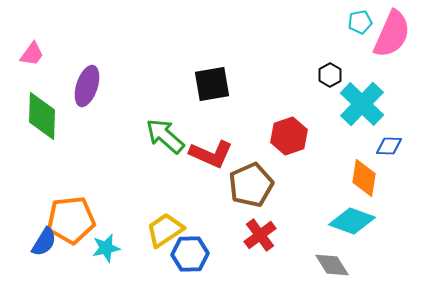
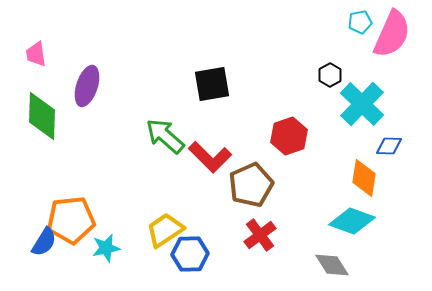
pink trapezoid: moved 4 px right; rotated 136 degrees clockwise
red L-shape: moved 1 px left, 3 px down; rotated 21 degrees clockwise
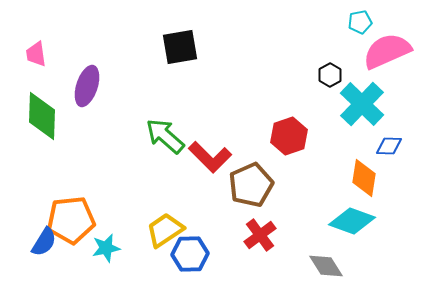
pink semicircle: moved 5 px left, 17 px down; rotated 138 degrees counterclockwise
black square: moved 32 px left, 37 px up
gray diamond: moved 6 px left, 1 px down
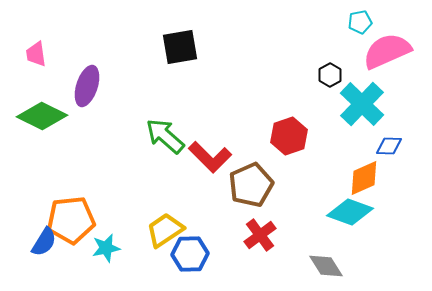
green diamond: rotated 66 degrees counterclockwise
orange diamond: rotated 57 degrees clockwise
cyan diamond: moved 2 px left, 9 px up
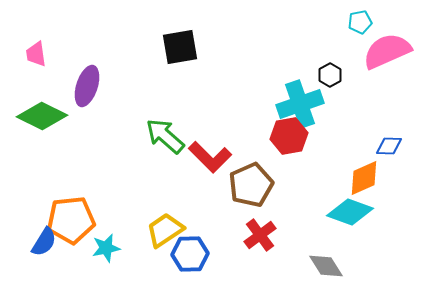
cyan cross: moved 62 px left; rotated 27 degrees clockwise
red hexagon: rotated 9 degrees clockwise
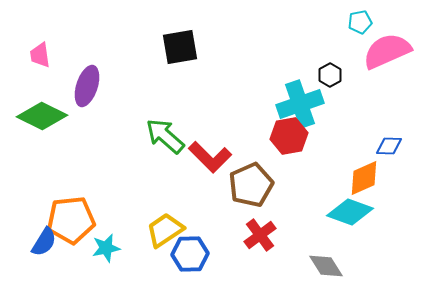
pink trapezoid: moved 4 px right, 1 px down
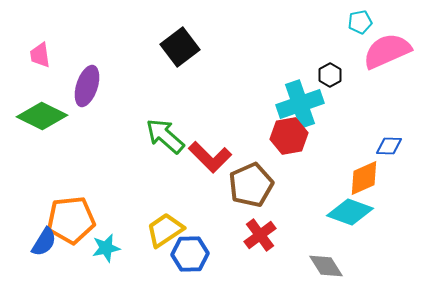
black square: rotated 27 degrees counterclockwise
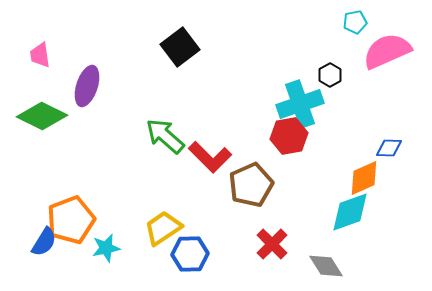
cyan pentagon: moved 5 px left
blue diamond: moved 2 px down
cyan diamond: rotated 39 degrees counterclockwise
orange pentagon: rotated 15 degrees counterclockwise
yellow trapezoid: moved 2 px left, 2 px up
red cross: moved 12 px right, 9 px down; rotated 8 degrees counterclockwise
